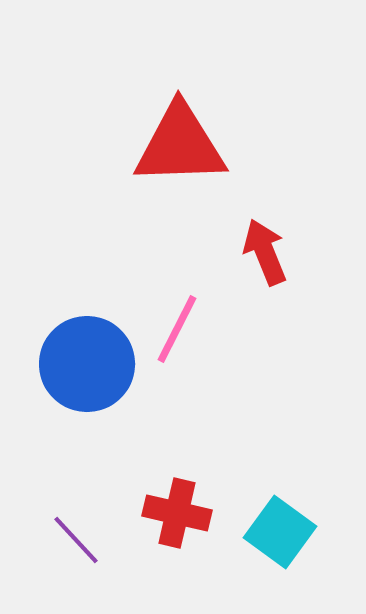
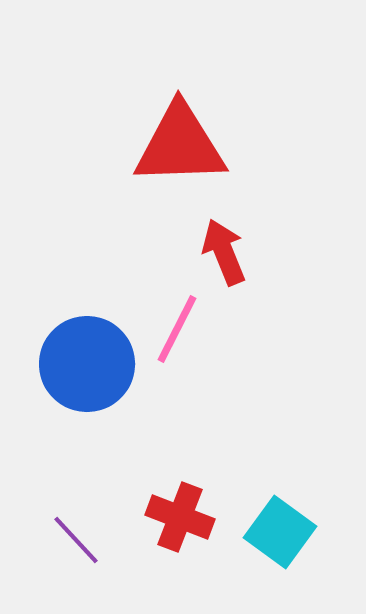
red arrow: moved 41 px left
red cross: moved 3 px right, 4 px down; rotated 8 degrees clockwise
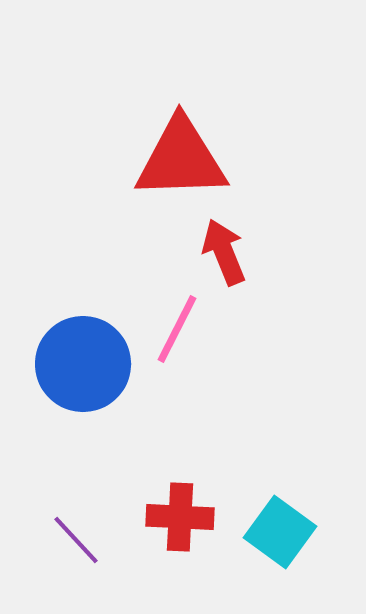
red triangle: moved 1 px right, 14 px down
blue circle: moved 4 px left
red cross: rotated 18 degrees counterclockwise
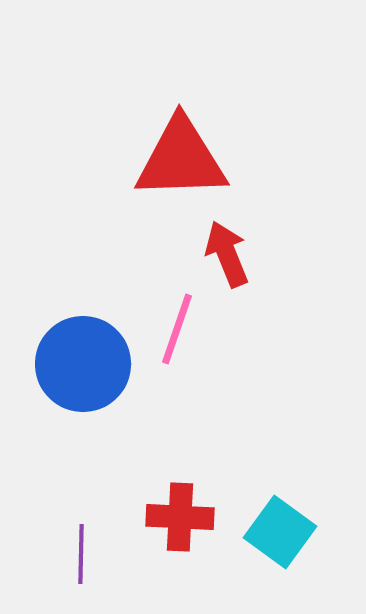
red arrow: moved 3 px right, 2 px down
pink line: rotated 8 degrees counterclockwise
purple line: moved 5 px right, 14 px down; rotated 44 degrees clockwise
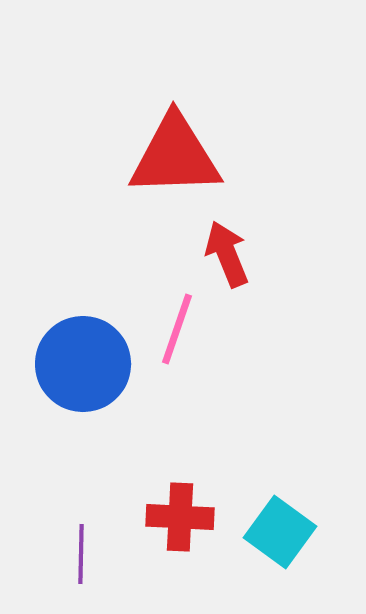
red triangle: moved 6 px left, 3 px up
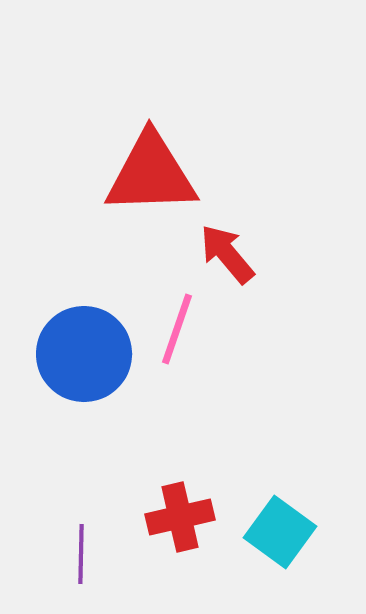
red triangle: moved 24 px left, 18 px down
red arrow: rotated 18 degrees counterclockwise
blue circle: moved 1 px right, 10 px up
red cross: rotated 16 degrees counterclockwise
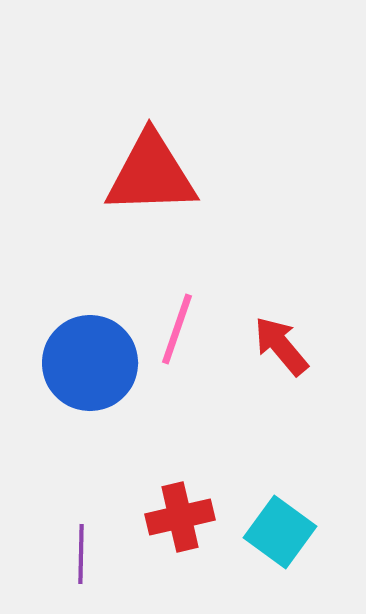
red arrow: moved 54 px right, 92 px down
blue circle: moved 6 px right, 9 px down
